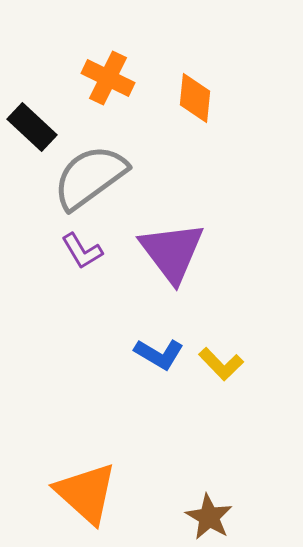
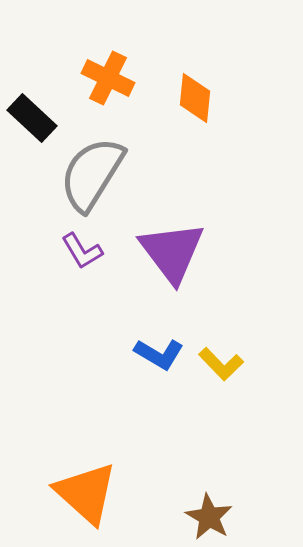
black rectangle: moved 9 px up
gray semicircle: moved 2 px right, 3 px up; rotated 22 degrees counterclockwise
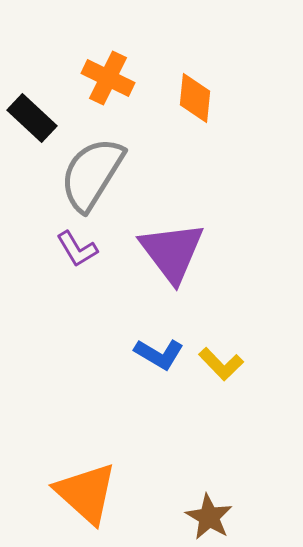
purple L-shape: moved 5 px left, 2 px up
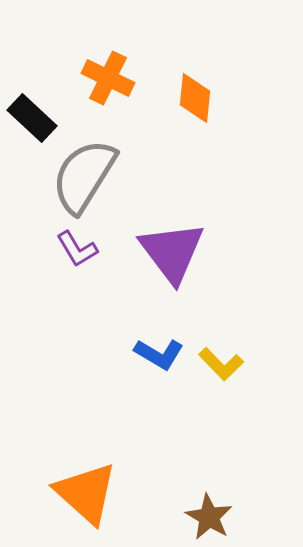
gray semicircle: moved 8 px left, 2 px down
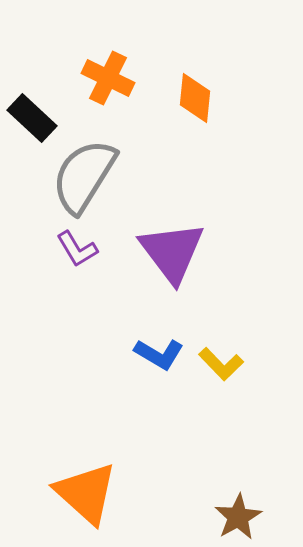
brown star: moved 29 px right; rotated 12 degrees clockwise
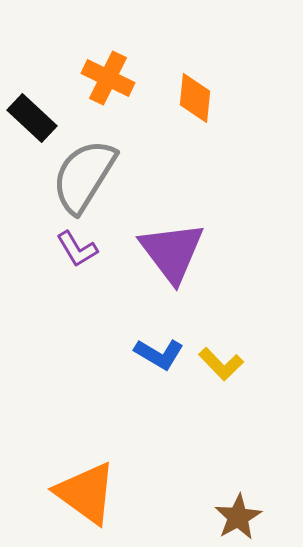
orange triangle: rotated 6 degrees counterclockwise
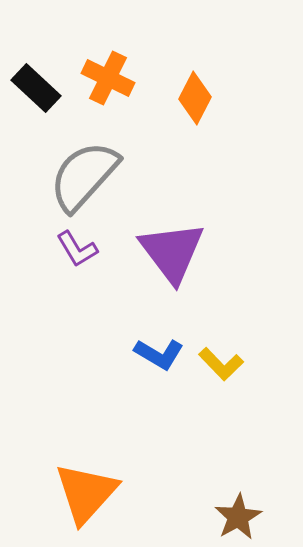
orange diamond: rotated 21 degrees clockwise
black rectangle: moved 4 px right, 30 px up
gray semicircle: rotated 10 degrees clockwise
orange triangle: rotated 36 degrees clockwise
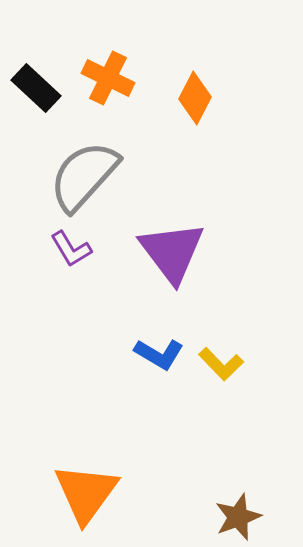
purple L-shape: moved 6 px left
orange triangle: rotated 6 degrees counterclockwise
brown star: rotated 9 degrees clockwise
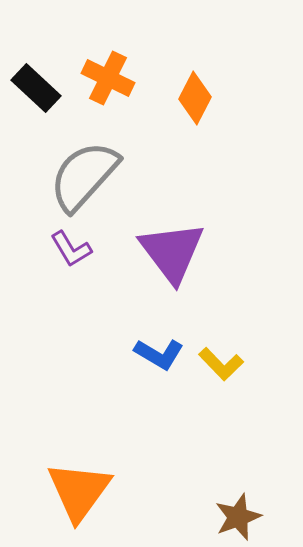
orange triangle: moved 7 px left, 2 px up
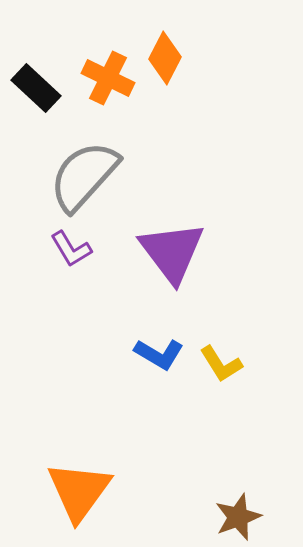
orange diamond: moved 30 px left, 40 px up
yellow L-shape: rotated 12 degrees clockwise
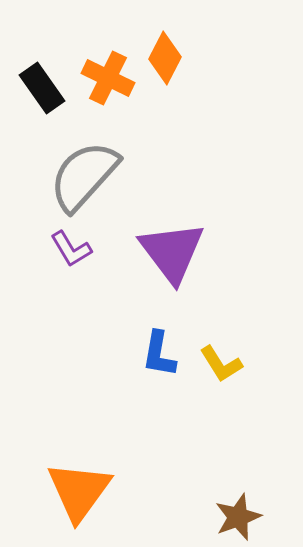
black rectangle: moved 6 px right; rotated 12 degrees clockwise
blue L-shape: rotated 69 degrees clockwise
